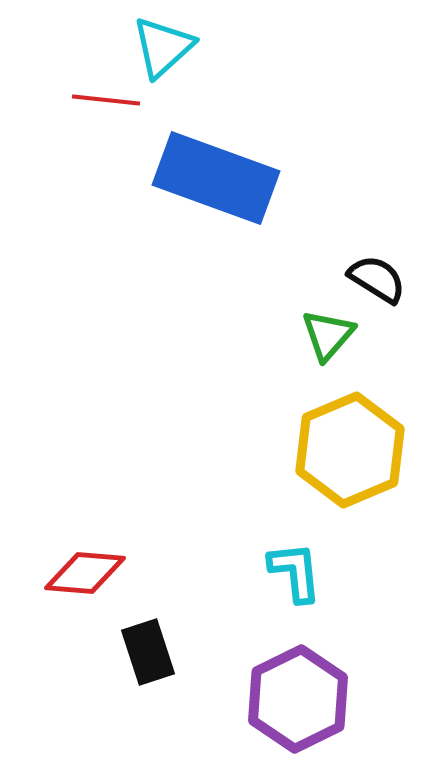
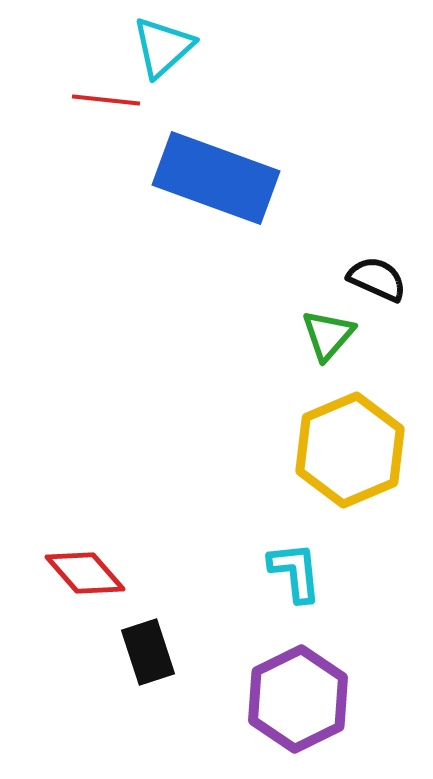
black semicircle: rotated 8 degrees counterclockwise
red diamond: rotated 44 degrees clockwise
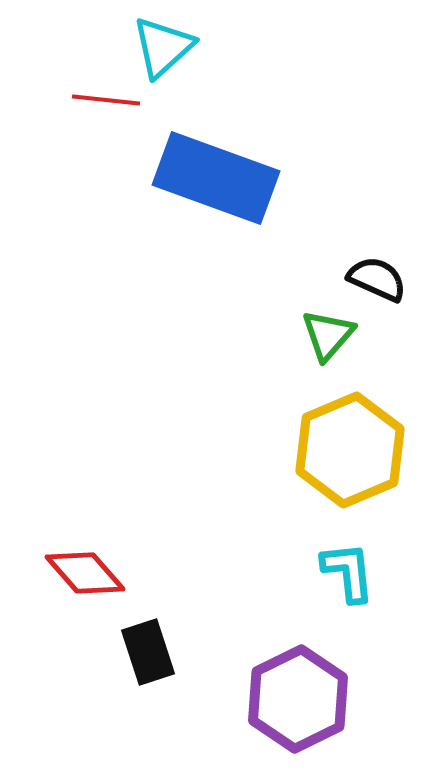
cyan L-shape: moved 53 px right
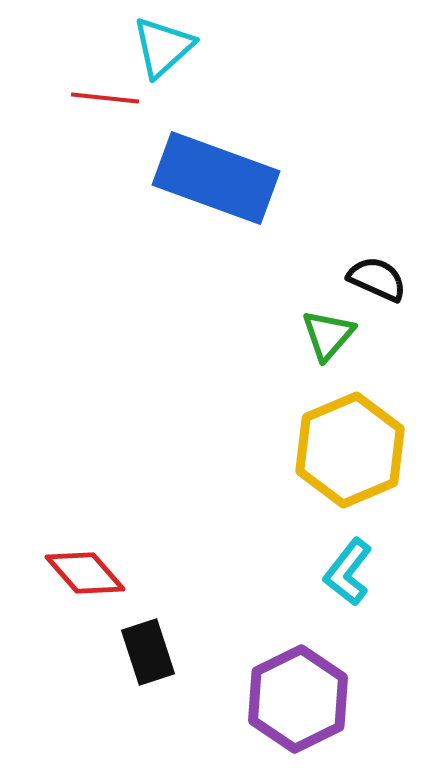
red line: moved 1 px left, 2 px up
cyan L-shape: rotated 136 degrees counterclockwise
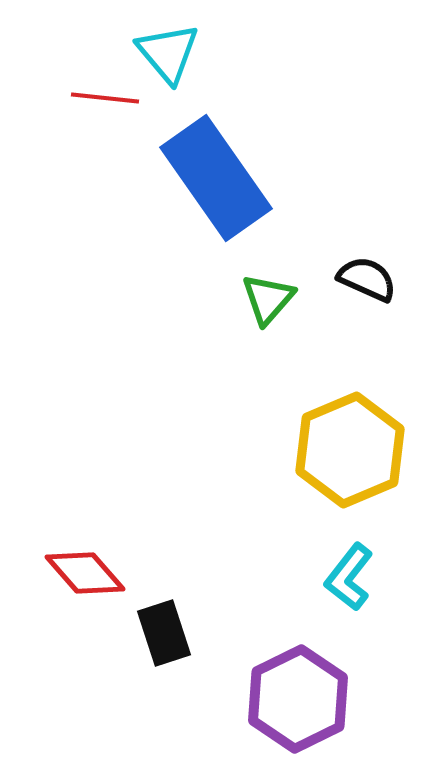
cyan triangle: moved 5 px right, 6 px down; rotated 28 degrees counterclockwise
blue rectangle: rotated 35 degrees clockwise
black semicircle: moved 10 px left
green triangle: moved 60 px left, 36 px up
cyan L-shape: moved 1 px right, 5 px down
black rectangle: moved 16 px right, 19 px up
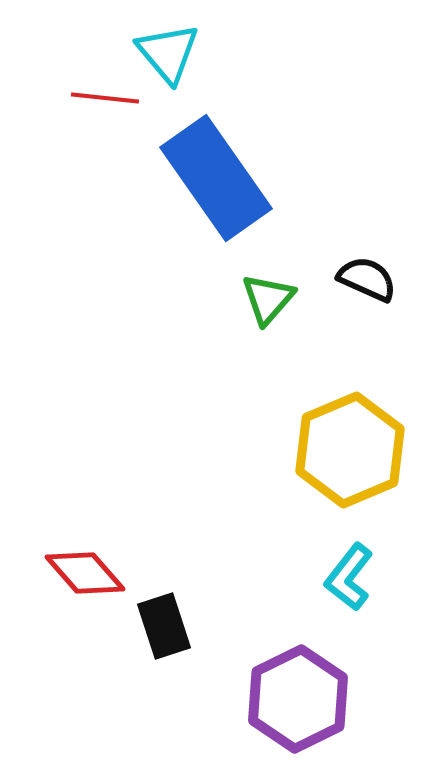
black rectangle: moved 7 px up
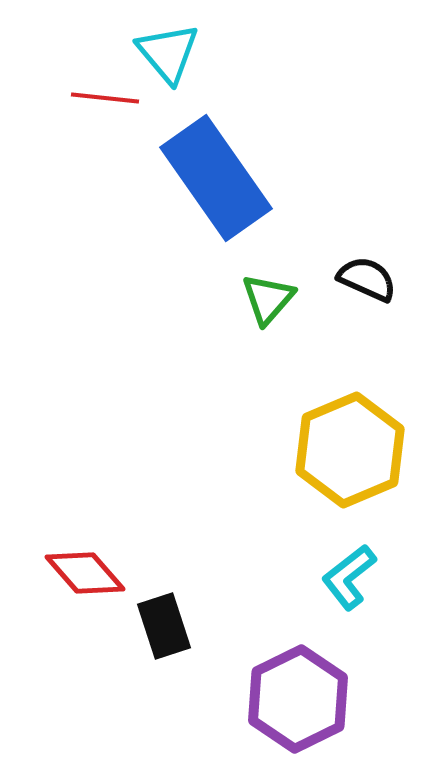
cyan L-shape: rotated 14 degrees clockwise
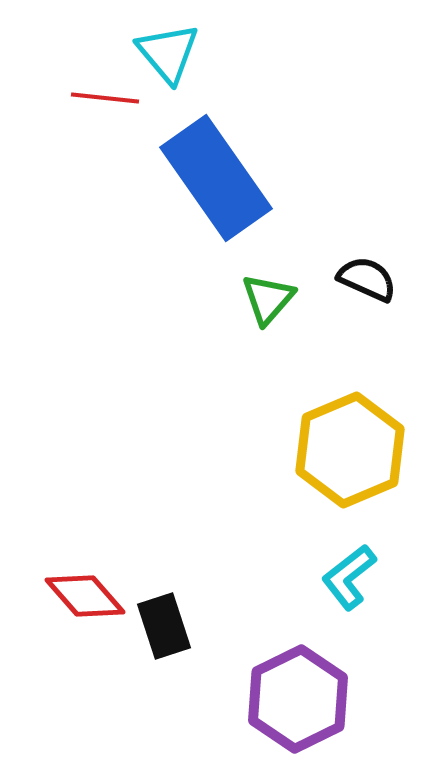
red diamond: moved 23 px down
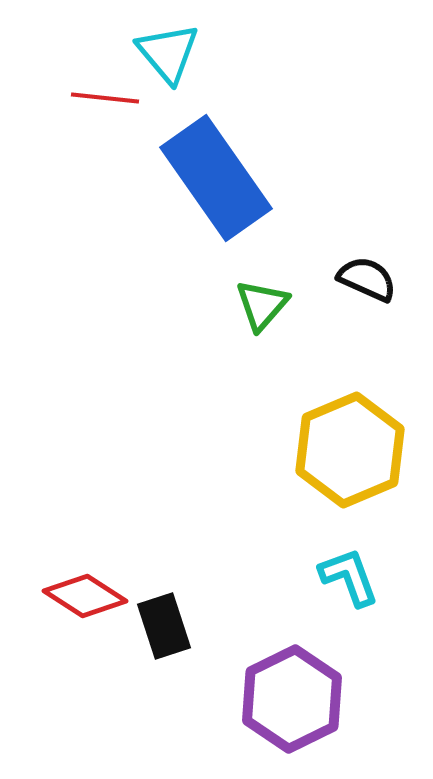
green triangle: moved 6 px left, 6 px down
cyan L-shape: rotated 108 degrees clockwise
red diamond: rotated 16 degrees counterclockwise
purple hexagon: moved 6 px left
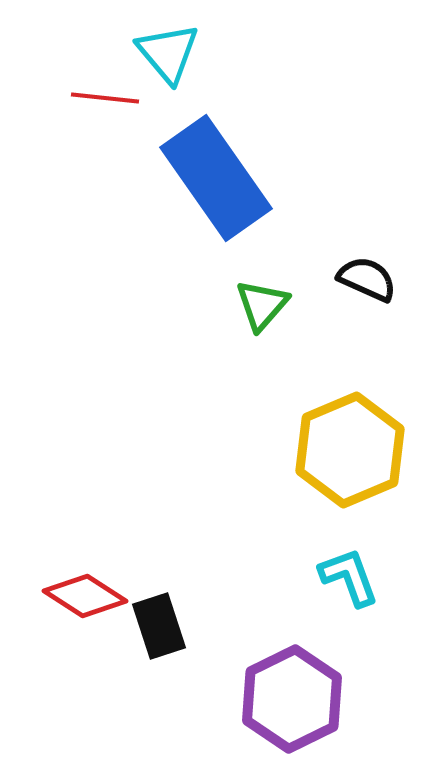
black rectangle: moved 5 px left
